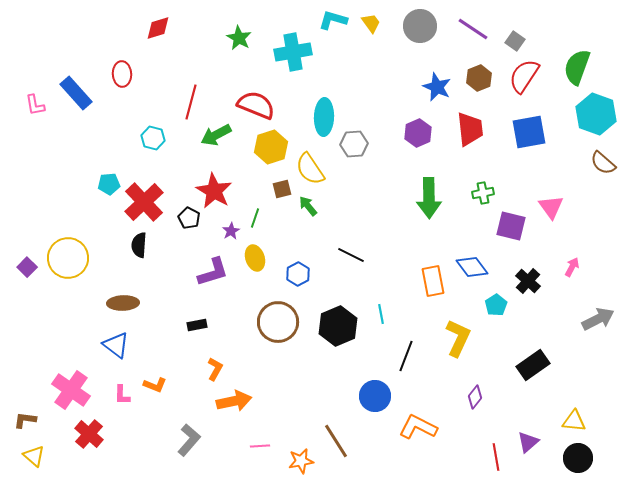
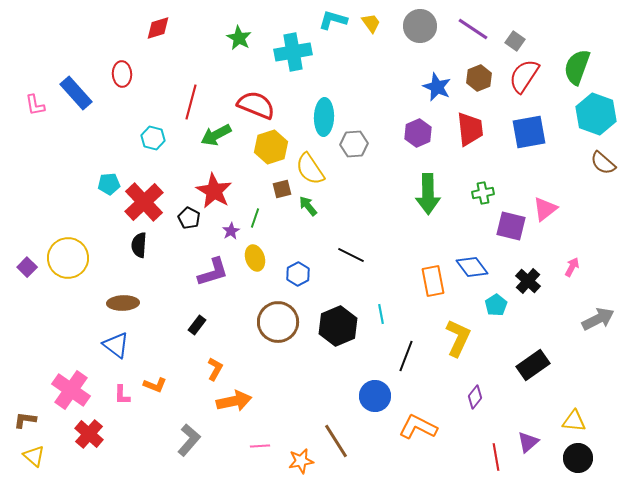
green arrow at (429, 198): moved 1 px left, 4 px up
pink triangle at (551, 207): moved 6 px left, 2 px down; rotated 28 degrees clockwise
black rectangle at (197, 325): rotated 42 degrees counterclockwise
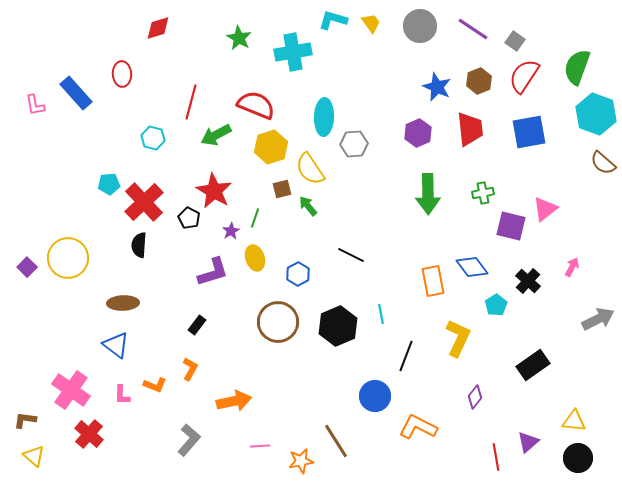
brown hexagon at (479, 78): moved 3 px down
orange L-shape at (215, 369): moved 25 px left
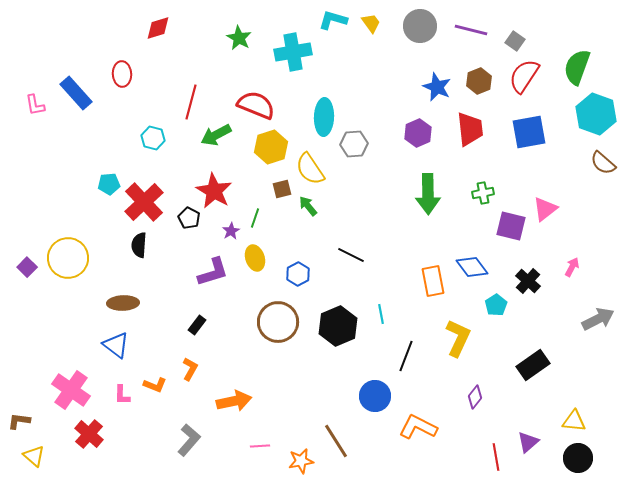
purple line at (473, 29): moved 2 px left, 1 px down; rotated 20 degrees counterclockwise
brown L-shape at (25, 420): moved 6 px left, 1 px down
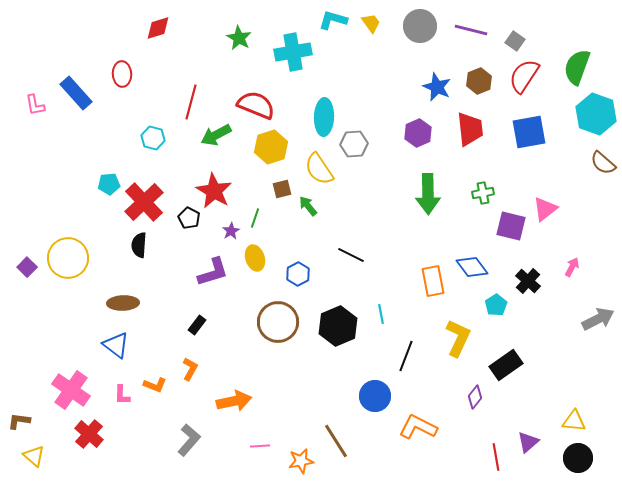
yellow semicircle at (310, 169): moved 9 px right
black rectangle at (533, 365): moved 27 px left
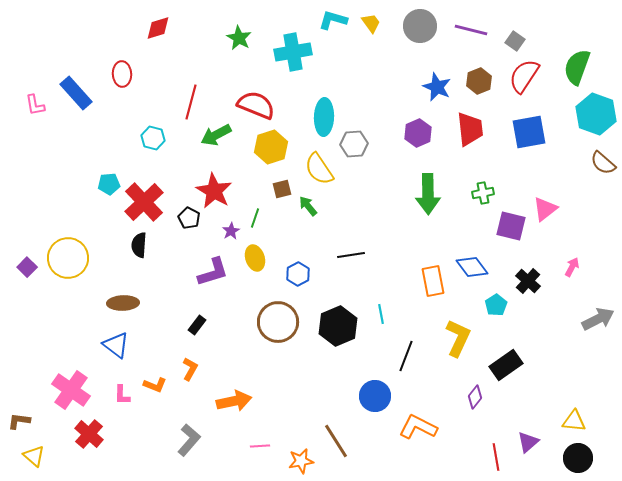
black line at (351, 255): rotated 36 degrees counterclockwise
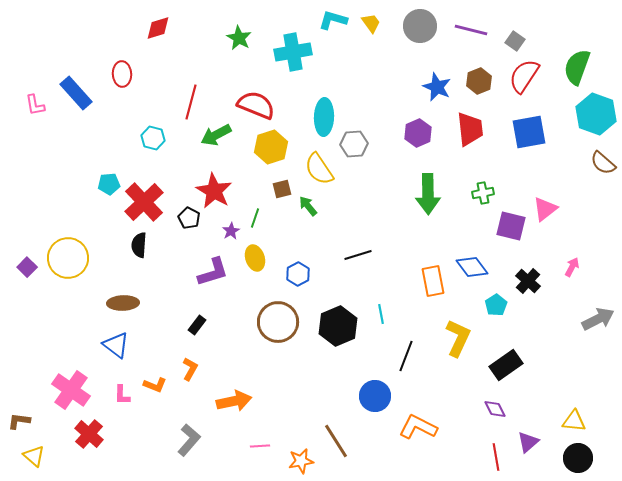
black line at (351, 255): moved 7 px right; rotated 8 degrees counterclockwise
purple diamond at (475, 397): moved 20 px right, 12 px down; rotated 65 degrees counterclockwise
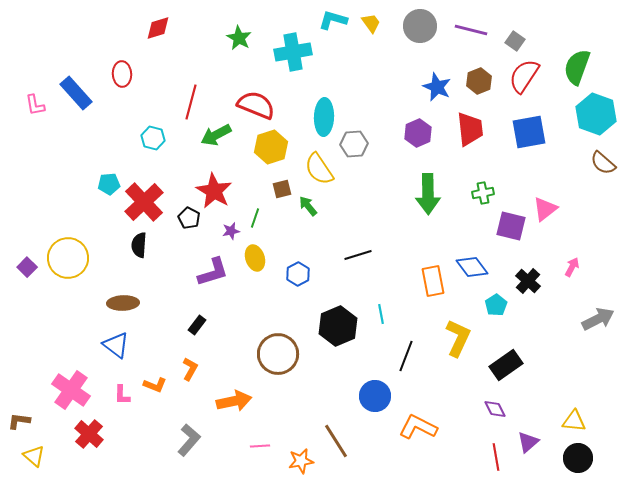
purple star at (231, 231): rotated 18 degrees clockwise
brown circle at (278, 322): moved 32 px down
